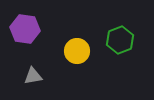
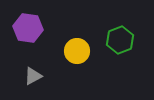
purple hexagon: moved 3 px right, 1 px up
gray triangle: rotated 18 degrees counterclockwise
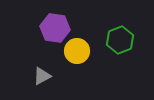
purple hexagon: moved 27 px right
gray triangle: moved 9 px right
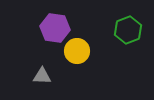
green hexagon: moved 8 px right, 10 px up
gray triangle: rotated 30 degrees clockwise
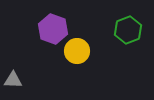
purple hexagon: moved 2 px left, 1 px down; rotated 12 degrees clockwise
gray triangle: moved 29 px left, 4 px down
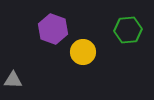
green hexagon: rotated 16 degrees clockwise
yellow circle: moved 6 px right, 1 px down
